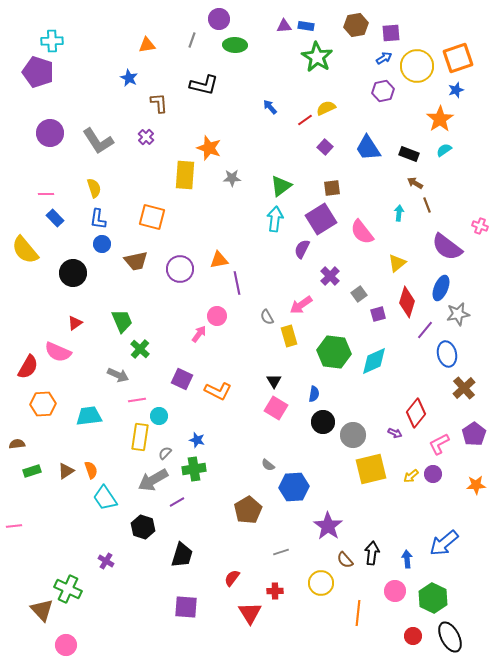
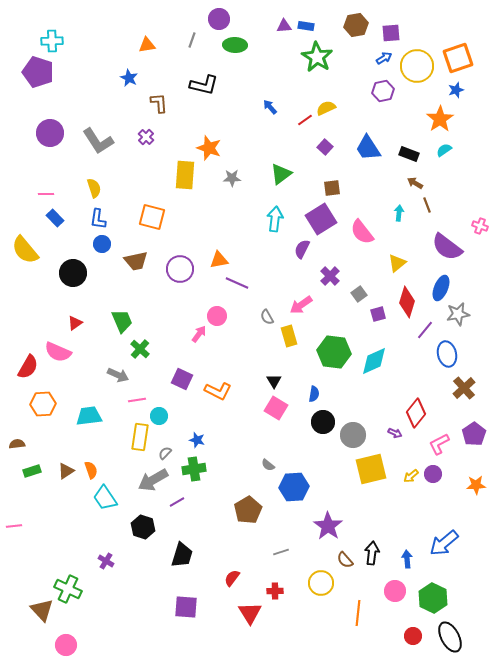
green triangle at (281, 186): moved 12 px up
purple line at (237, 283): rotated 55 degrees counterclockwise
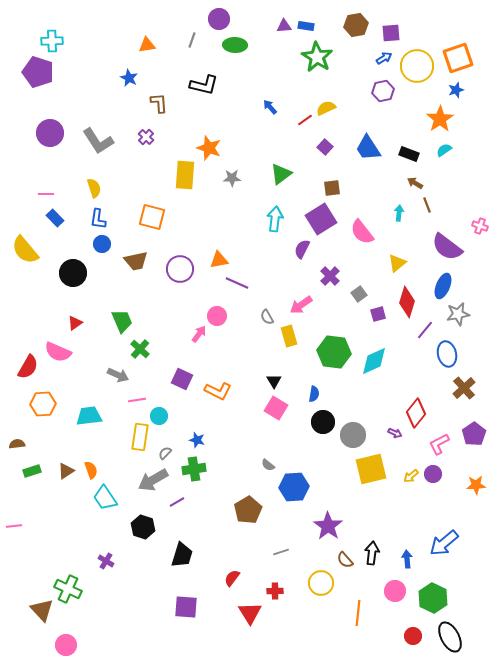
blue ellipse at (441, 288): moved 2 px right, 2 px up
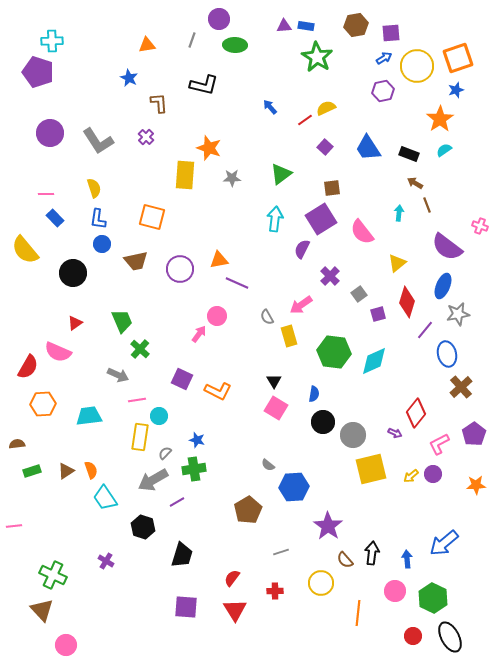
brown cross at (464, 388): moved 3 px left, 1 px up
green cross at (68, 589): moved 15 px left, 14 px up
red triangle at (250, 613): moved 15 px left, 3 px up
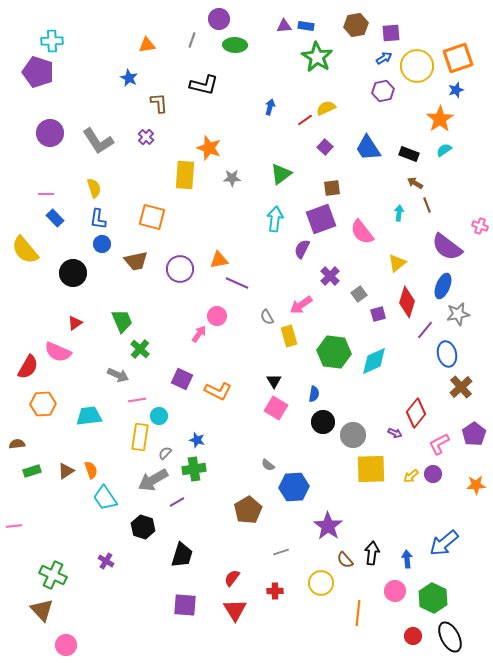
blue arrow at (270, 107): rotated 56 degrees clockwise
purple square at (321, 219): rotated 12 degrees clockwise
yellow square at (371, 469): rotated 12 degrees clockwise
purple square at (186, 607): moved 1 px left, 2 px up
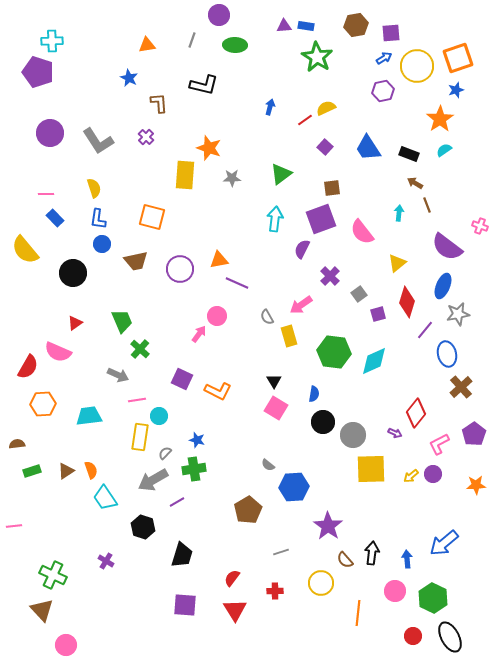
purple circle at (219, 19): moved 4 px up
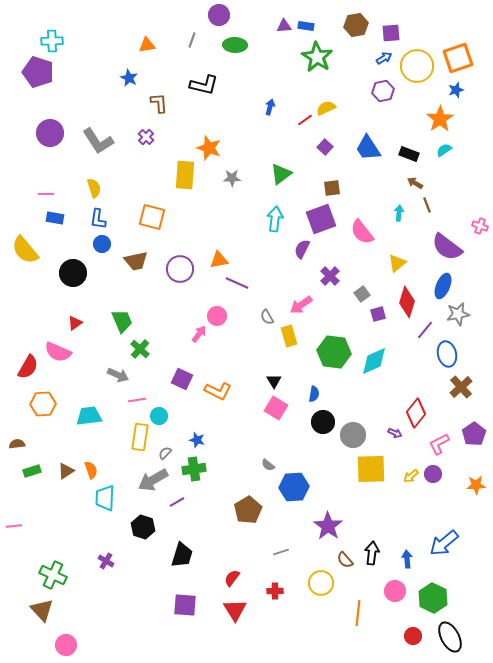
blue rectangle at (55, 218): rotated 36 degrees counterclockwise
gray square at (359, 294): moved 3 px right
cyan trapezoid at (105, 498): rotated 36 degrees clockwise
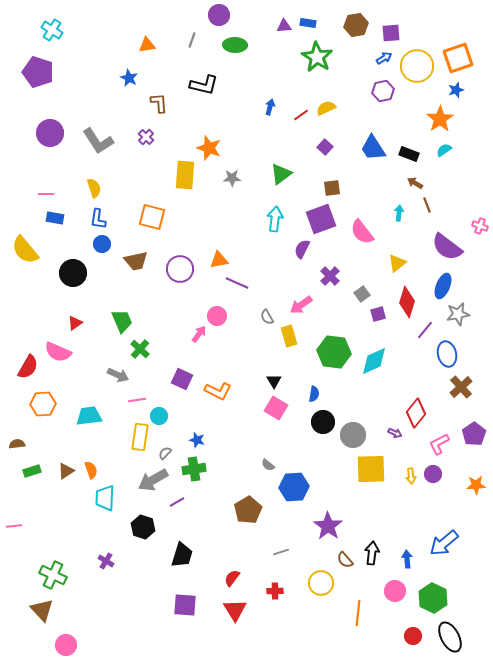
blue rectangle at (306, 26): moved 2 px right, 3 px up
cyan cross at (52, 41): moved 11 px up; rotated 35 degrees clockwise
red line at (305, 120): moved 4 px left, 5 px up
blue trapezoid at (368, 148): moved 5 px right
yellow arrow at (411, 476): rotated 56 degrees counterclockwise
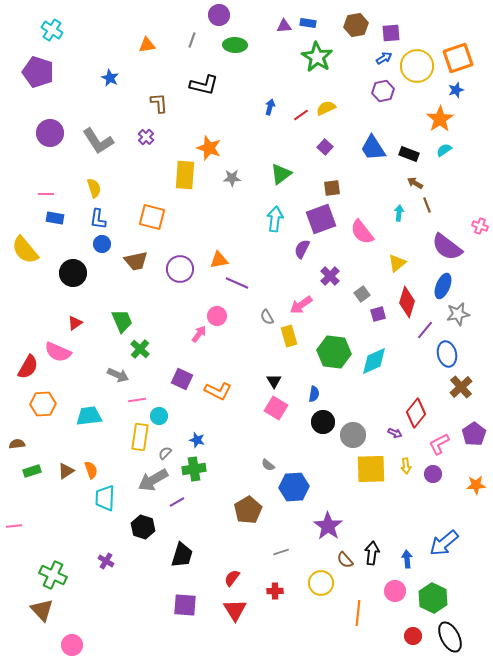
blue star at (129, 78): moved 19 px left
yellow arrow at (411, 476): moved 5 px left, 10 px up
pink circle at (66, 645): moved 6 px right
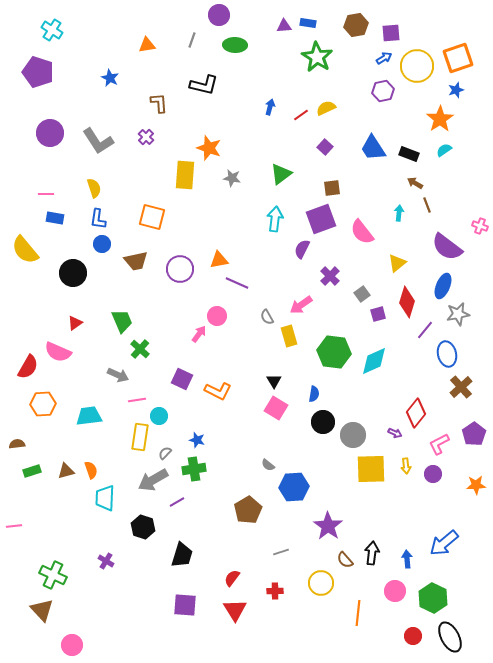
gray star at (232, 178): rotated 12 degrees clockwise
brown triangle at (66, 471): rotated 18 degrees clockwise
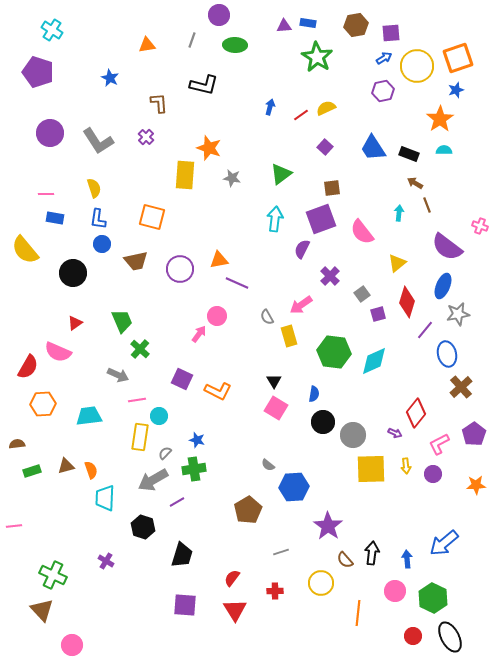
cyan semicircle at (444, 150): rotated 35 degrees clockwise
brown triangle at (66, 471): moved 5 px up
